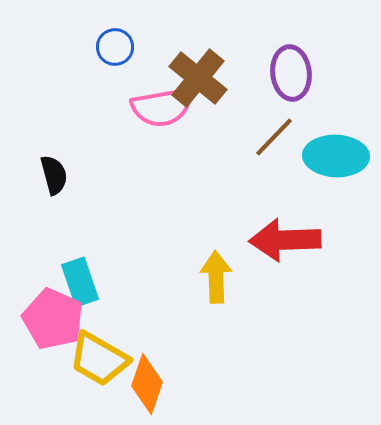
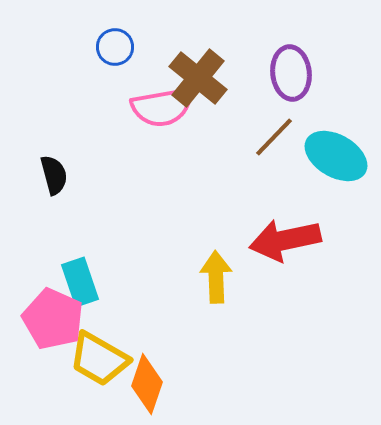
cyan ellipse: rotated 28 degrees clockwise
red arrow: rotated 10 degrees counterclockwise
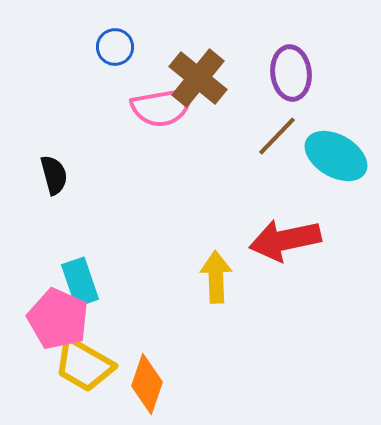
brown line: moved 3 px right, 1 px up
pink pentagon: moved 5 px right
yellow trapezoid: moved 15 px left, 6 px down
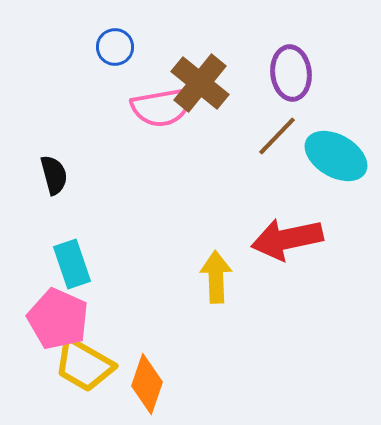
brown cross: moved 2 px right, 5 px down
red arrow: moved 2 px right, 1 px up
cyan rectangle: moved 8 px left, 18 px up
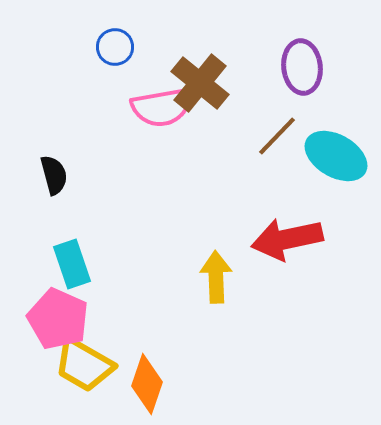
purple ellipse: moved 11 px right, 6 px up
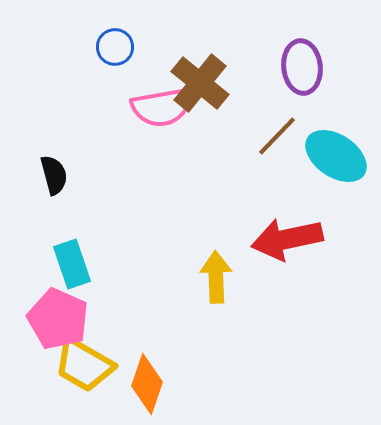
cyan ellipse: rotated 4 degrees clockwise
